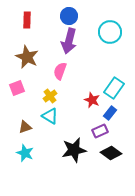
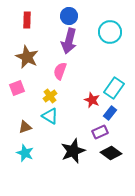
purple rectangle: moved 1 px down
black star: moved 1 px left, 1 px down; rotated 10 degrees counterclockwise
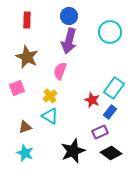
blue rectangle: moved 1 px up
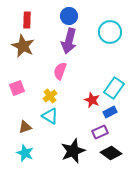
brown star: moved 4 px left, 11 px up
blue rectangle: rotated 24 degrees clockwise
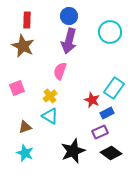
blue rectangle: moved 3 px left, 1 px down
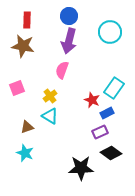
brown star: rotated 15 degrees counterclockwise
pink semicircle: moved 2 px right, 1 px up
brown triangle: moved 2 px right
black star: moved 8 px right, 17 px down; rotated 20 degrees clockwise
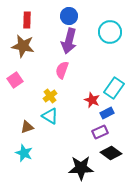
pink square: moved 2 px left, 8 px up; rotated 14 degrees counterclockwise
cyan star: moved 1 px left
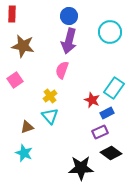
red rectangle: moved 15 px left, 6 px up
cyan triangle: rotated 18 degrees clockwise
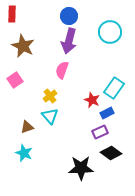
brown star: rotated 15 degrees clockwise
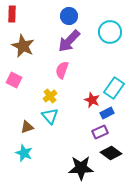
purple arrow: rotated 30 degrees clockwise
pink square: moved 1 px left; rotated 28 degrees counterclockwise
